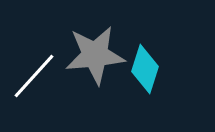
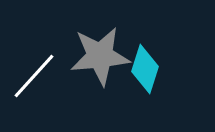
gray star: moved 5 px right, 1 px down
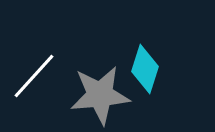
gray star: moved 39 px down
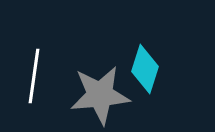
white line: rotated 34 degrees counterclockwise
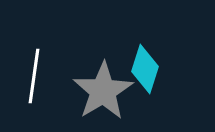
gray star: moved 3 px right, 4 px up; rotated 26 degrees counterclockwise
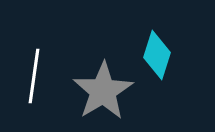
cyan diamond: moved 12 px right, 14 px up
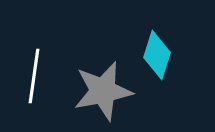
gray star: rotated 20 degrees clockwise
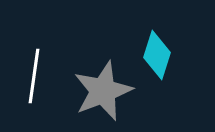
gray star: rotated 10 degrees counterclockwise
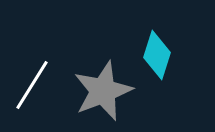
white line: moved 2 px left, 9 px down; rotated 24 degrees clockwise
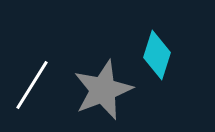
gray star: moved 1 px up
